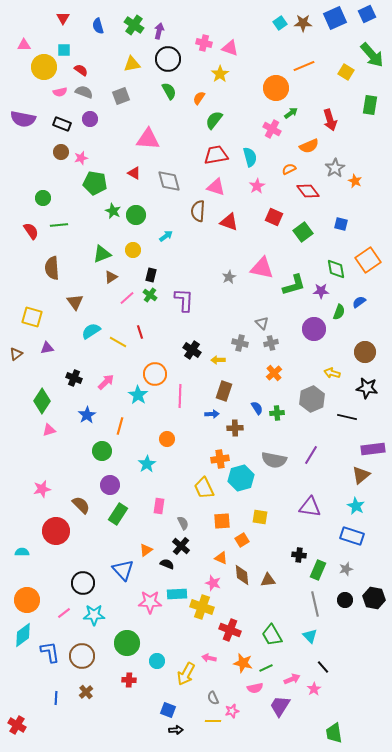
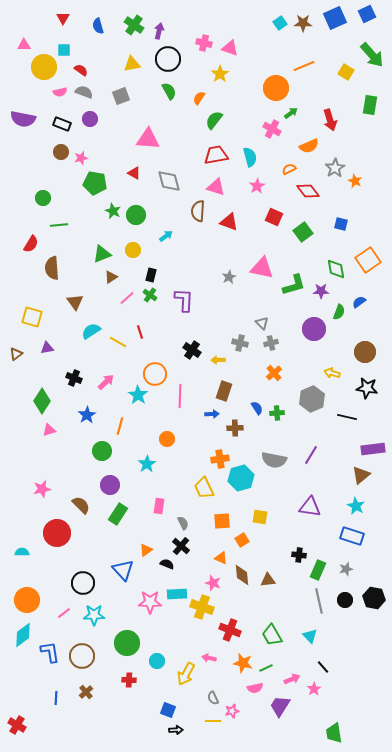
red semicircle at (31, 231): moved 13 px down; rotated 66 degrees clockwise
red circle at (56, 531): moved 1 px right, 2 px down
gray line at (315, 604): moved 4 px right, 3 px up
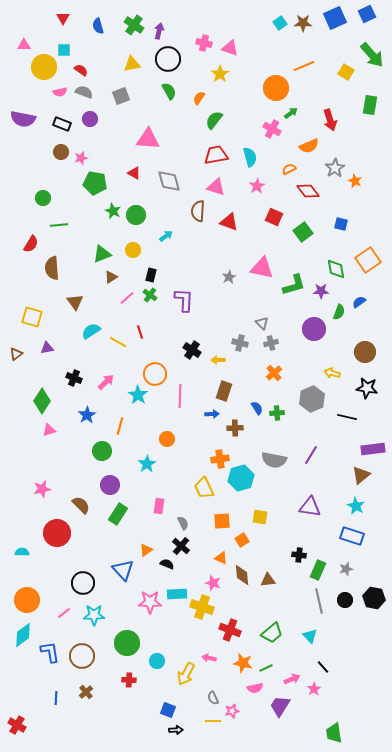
green trapezoid at (272, 635): moved 2 px up; rotated 100 degrees counterclockwise
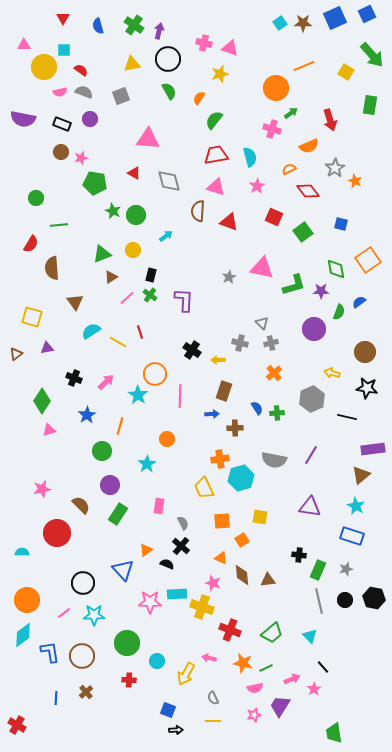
yellow star at (220, 74): rotated 18 degrees clockwise
pink cross at (272, 129): rotated 12 degrees counterclockwise
green circle at (43, 198): moved 7 px left
pink star at (232, 711): moved 22 px right, 4 px down
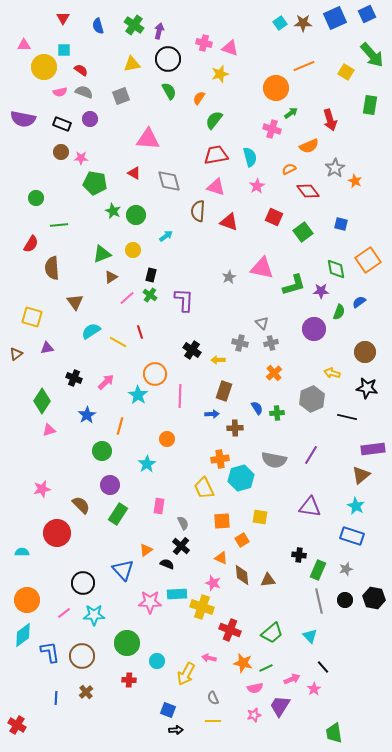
pink star at (81, 158): rotated 16 degrees clockwise
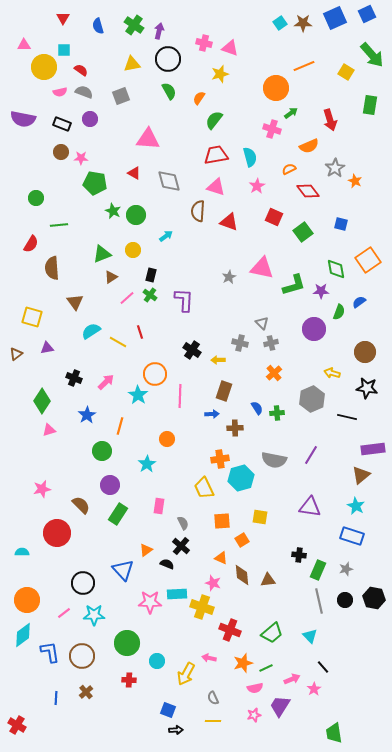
orange star at (243, 663): rotated 30 degrees counterclockwise
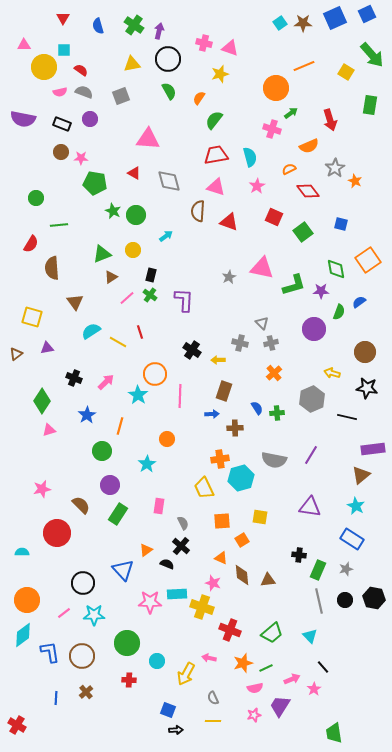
blue rectangle at (352, 536): moved 3 px down; rotated 15 degrees clockwise
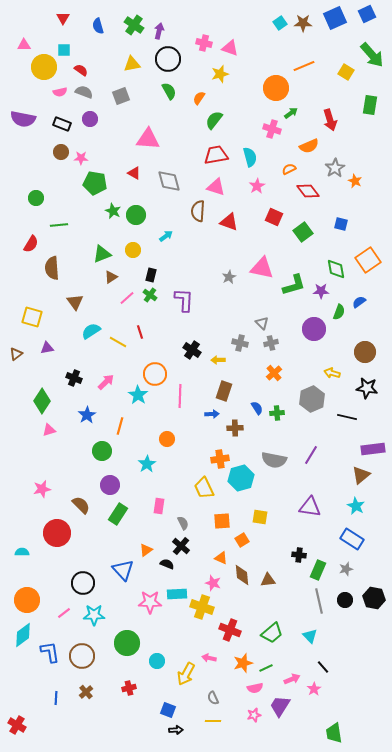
red cross at (129, 680): moved 8 px down; rotated 16 degrees counterclockwise
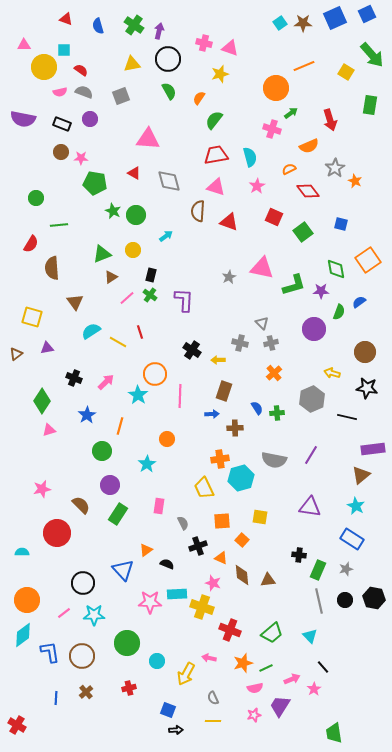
red triangle at (63, 18): moved 3 px right, 1 px down; rotated 40 degrees counterclockwise
orange square at (242, 540): rotated 16 degrees counterclockwise
black cross at (181, 546): moved 17 px right; rotated 30 degrees clockwise
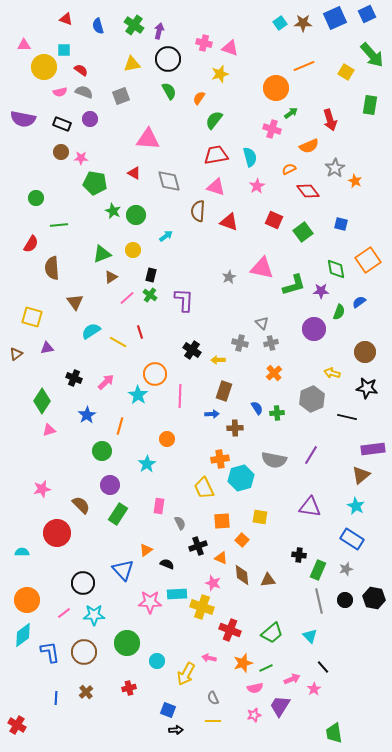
red square at (274, 217): moved 3 px down
gray semicircle at (183, 523): moved 3 px left
brown circle at (82, 656): moved 2 px right, 4 px up
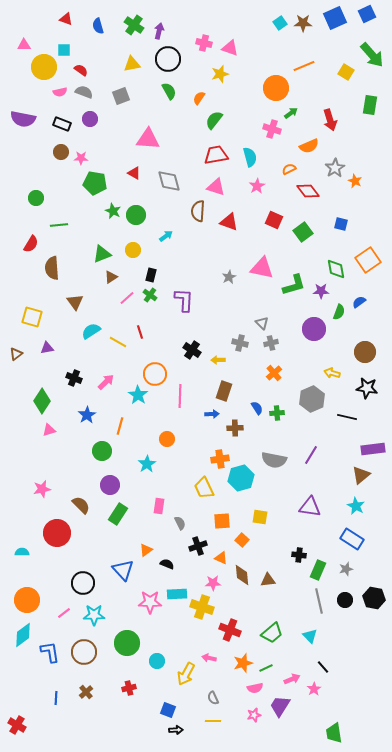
pink star at (213, 583): rotated 21 degrees counterclockwise
